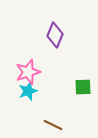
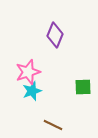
cyan star: moved 4 px right
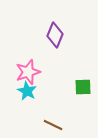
cyan star: moved 5 px left; rotated 24 degrees counterclockwise
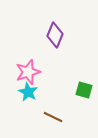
green square: moved 1 px right, 3 px down; rotated 18 degrees clockwise
cyan star: moved 1 px right, 1 px down
brown line: moved 8 px up
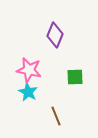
pink star: moved 1 px right, 2 px up; rotated 30 degrees clockwise
green square: moved 9 px left, 13 px up; rotated 18 degrees counterclockwise
brown line: moved 3 px right, 1 px up; rotated 42 degrees clockwise
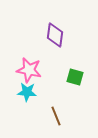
purple diamond: rotated 15 degrees counterclockwise
green square: rotated 18 degrees clockwise
cyan star: moved 1 px left; rotated 24 degrees counterclockwise
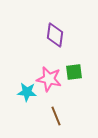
pink star: moved 20 px right, 9 px down
green square: moved 1 px left, 5 px up; rotated 24 degrees counterclockwise
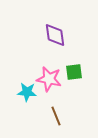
purple diamond: rotated 15 degrees counterclockwise
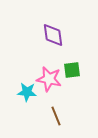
purple diamond: moved 2 px left
green square: moved 2 px left, 2 px up
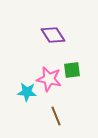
purple diamond: rotated 25 degrees counterclockwise
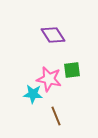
cyan star: moved 6 px right, 2 px down
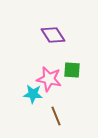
green square: rotated 12 degrees clockwise
